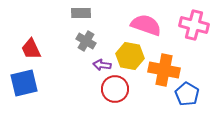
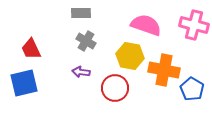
purple arrow: moved 21 px left, 7 px down
red circle: moved 1 px up
blue pentagon: moved 5 px right, 5 px up
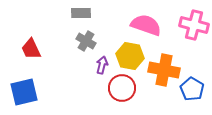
purple arrow: moved 21 px right, 7 px up; rotated 96 degrees clockwise
blue square: moved 9 px down
red circle: moved 7 px right
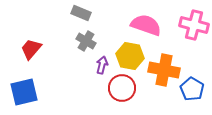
gray rectangle: rotated 24 degrees clockwise
red trapezoid: rotated 65 degrees clockwise
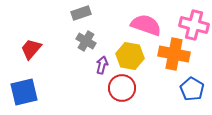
gray rectangle: rotated 42 degrees counterclockwise
orange cross: moved 10 px right, 16 px up
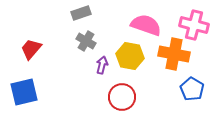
red circle: moved 9 px down
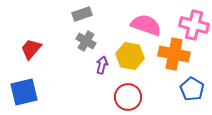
gray rectangle: moved 1 px right, 1 px down
red circle: moved 6 px right
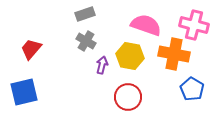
gray rectangle: moved 3 px right
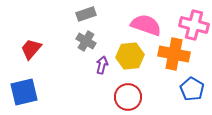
gray rectangle: moved 1 px right
yellow hexagon: rotated 16 degrees counterclockwise
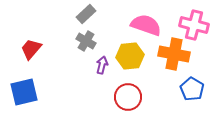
gray rectangle: rotated 24 degrees counterclockwise
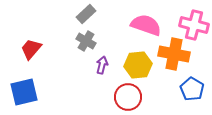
yellow hexagon: moved 8 px right, 9 px down
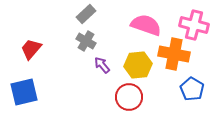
purple arrow: rotated 54 degrees counterclockwise
red circle: moved 1 px right
